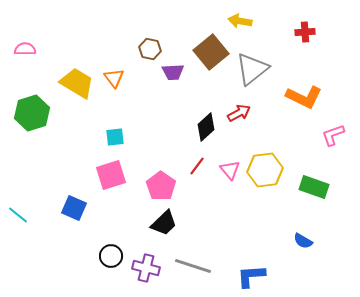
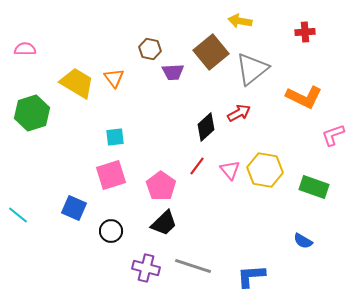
yellow hexagon: rotated 16 degrees clockwise
black circle: moved 25 px up
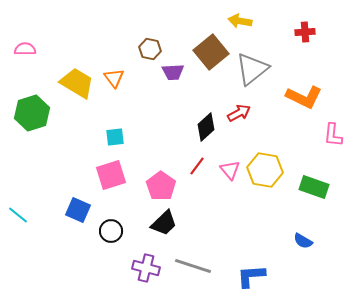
pink L-shape: rotated 65 degrees counterclockwise
blue square: moved 4 px right, 2 px down
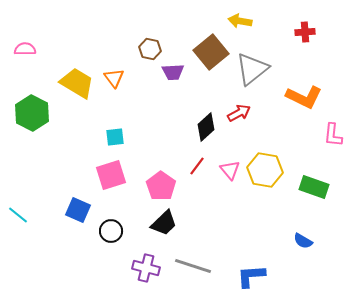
green hexagon: rotated 16 degrees counterclockwise
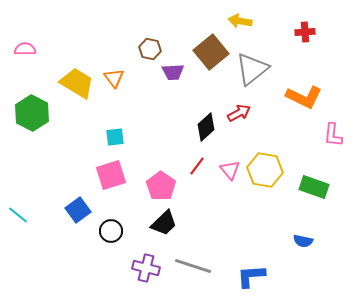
blue square: rotated 30 degrees clockwise
blue semicircle: rotated 18 degrees counterclockwise
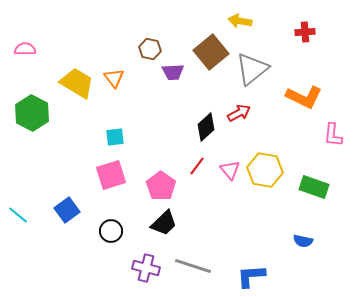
blue square: moved 11 px left
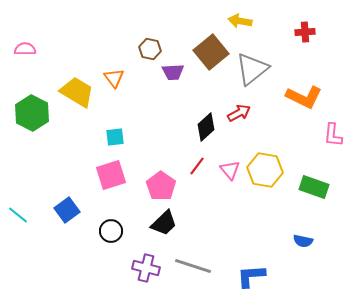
yellow trapezoid: moved 9 px down
